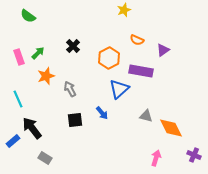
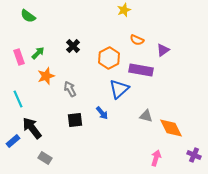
purple rectangle: moved 1 px up
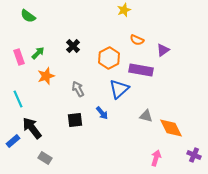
gray arrow: moved 8 px right
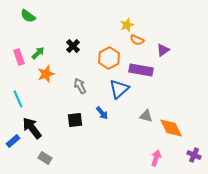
yellow star: moved 3 px right, 15 px down
orange star: moved 2 px up
gray arrow: moved 2 px right, 3 px up
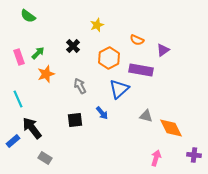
yellow star: moved 30 px left
purple cross: rotated 16 degrees counterclockwise
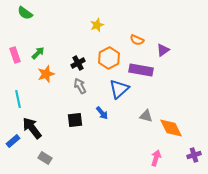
green semicircle: moved 3 px left, 3 px up
black cross: moved 5 px right, 17 px down; rotated 16 degrees clockwise
pink rectangle: moved 4 px left, 2 px up
cyan line: rotated 12 degrees clockwise
purple cross: rotated 24 degrees counterclockwise
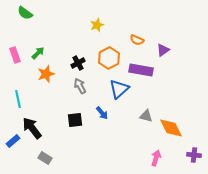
purple cross: rotated 24 degrees clockwise
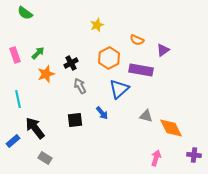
black cross: moved 7 px left
black arrow: moved 3 px right
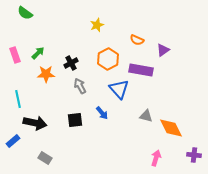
orange hexagon: moved 1 px left, 1 px down
orange star: rotated 18 degrees clockwise
blue triangle: rotated 30 degrees counterclockwise
black arrow: moved 5 px up; rotated 140 degrees clockwise
